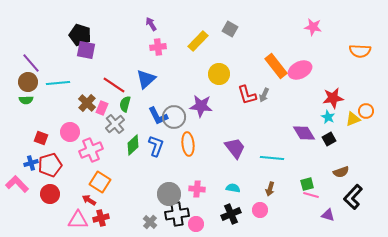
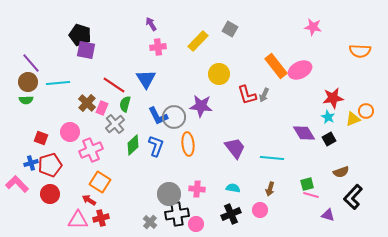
blue triangle at (146, 79): rotated 20 degrees counterclockwise
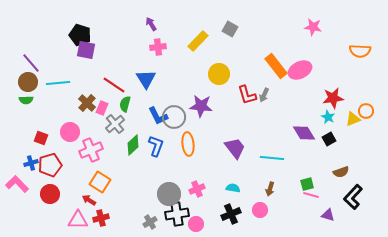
pink cross at (197, 189): rotated 28 degrees counterclockwise
gray cross at (150, 222): rotated 16 degrees clockwise
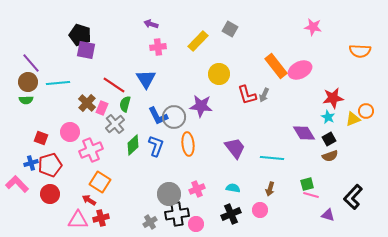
purple arrow at (151, 24): rotated 40 degrees counterclockwise
brown semicircle at (341, 172): moved 11 px left, 16 px up
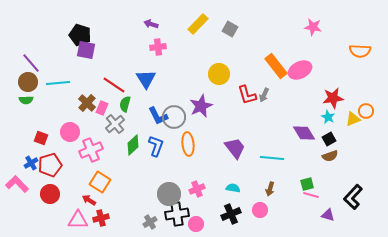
yellow rectangle at (198, 41): moved 17 px up
purple star at (201, 106): rotated 30 degrees counterclockwise
blue cross at (31, 163): rotated 16 degrees counterclockwise
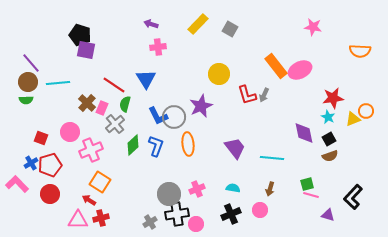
purple diamond at (304, 133): rotated 20 degrees clockwise
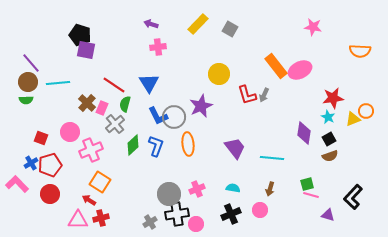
blue triangle at (146, 79): moved 3 px right, 4 px down
purple diamond at (304, 133): rotated 20 degrees clockwise
